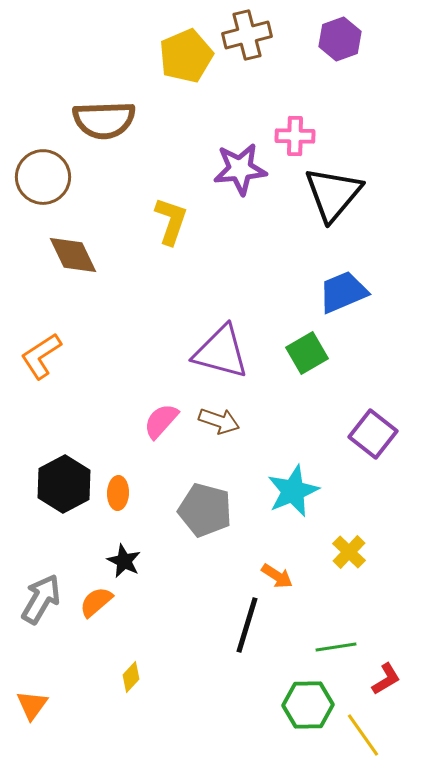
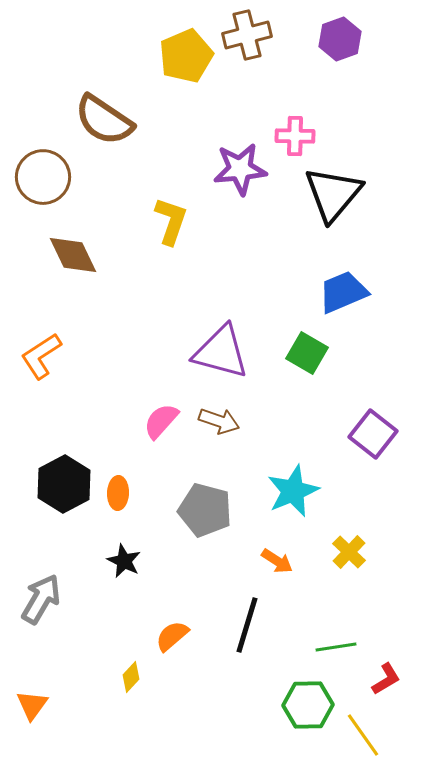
brown semicircle: rotated 36 degrees clockwise
green square: rotated 30 degrees counterclockwise
orange arrow: moved 15 px up
orange semicircle: moved 76 px right, 34 px down
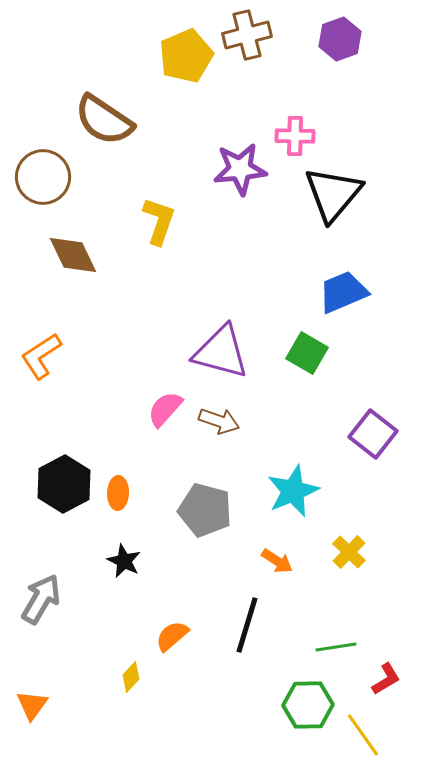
yellow L-shape: moved 12 px left
pink semicircle: moved 4 px right, 12 px up
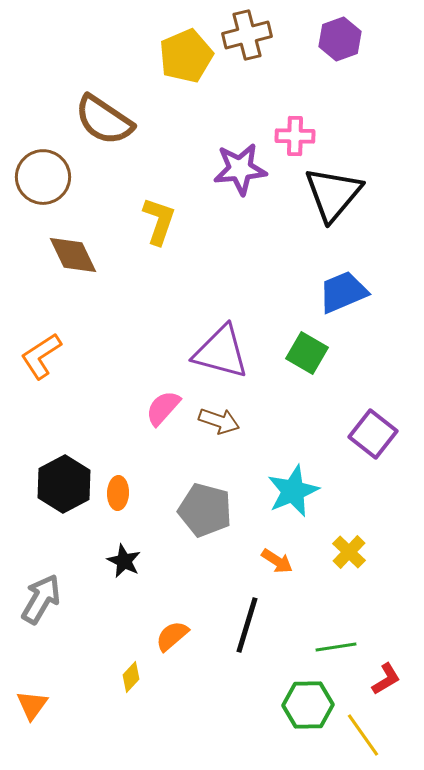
pink semicircle: moved 2 px left, 1 px up
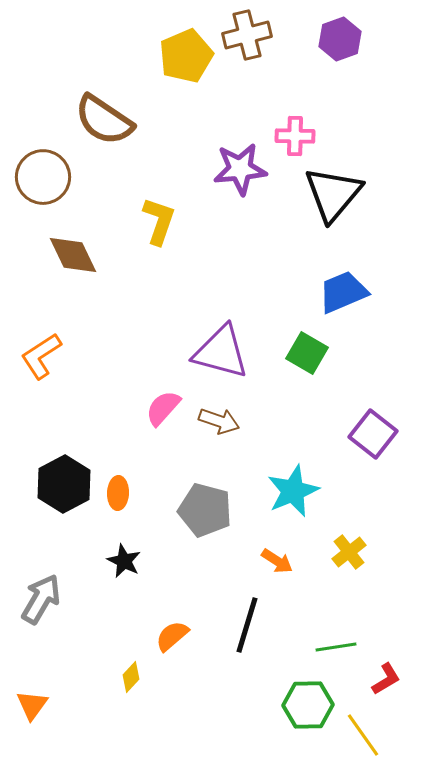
yellow cross: rotated 8 degrees clockwise
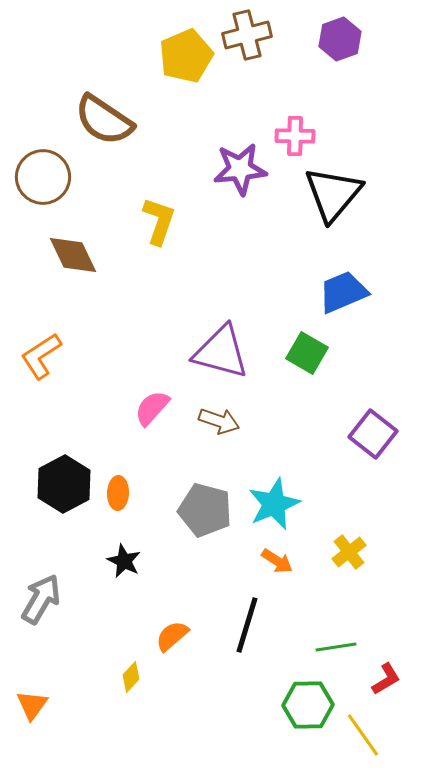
pink semicircle: moved 11 px left
cyan star: moved 19 px left, 13 px down
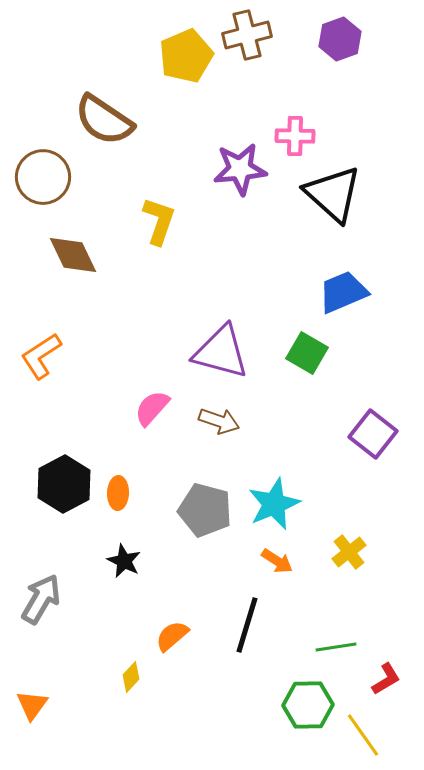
black triangle: rotated 28 degrees counterclockwise
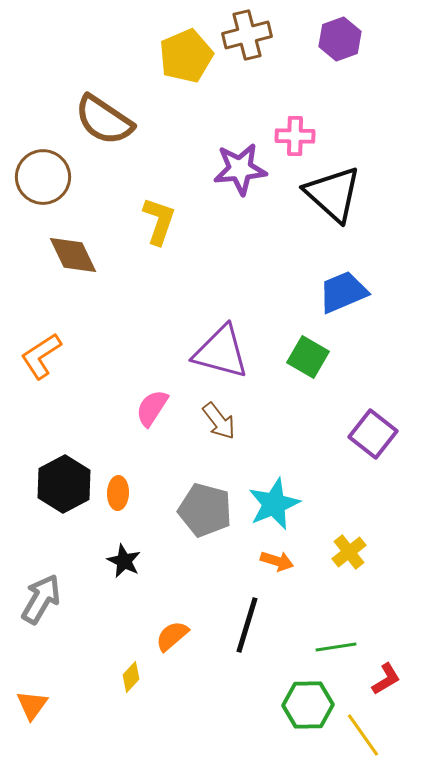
green square: moved 1 px right, 4 px down
pink semicircle: rotated 9 degrees counterclockwise
brown arrow: rotated 33 degrees clockwise
orange arrow: rotated 16 degrees counterclockwise
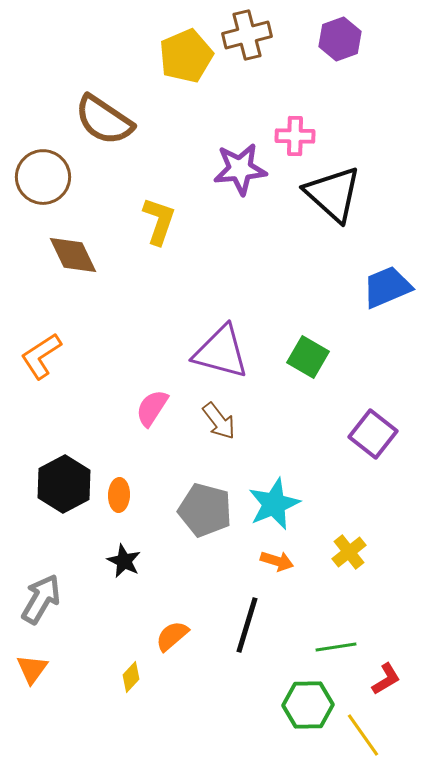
blue trapezoid: moved 44 px right, 5 px up
orange ellipse: moved 1 px right, 2 px down
orange triangle: moved 36 px up
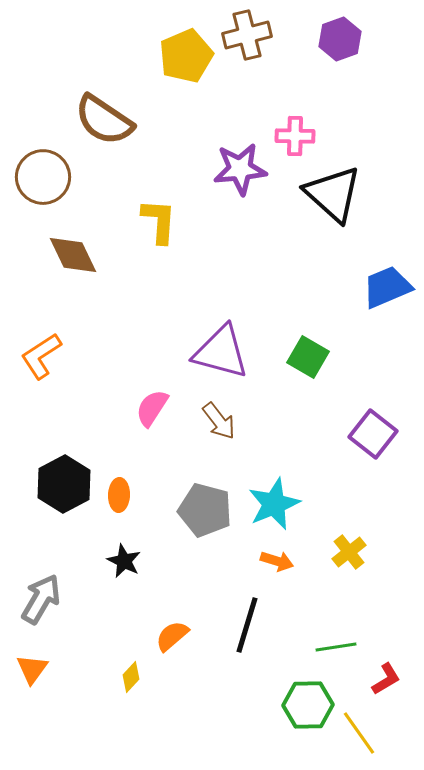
yellow L-shape: rotated 15 degrees counterclockwise
yellow line: moved 4 px left, 2 px up
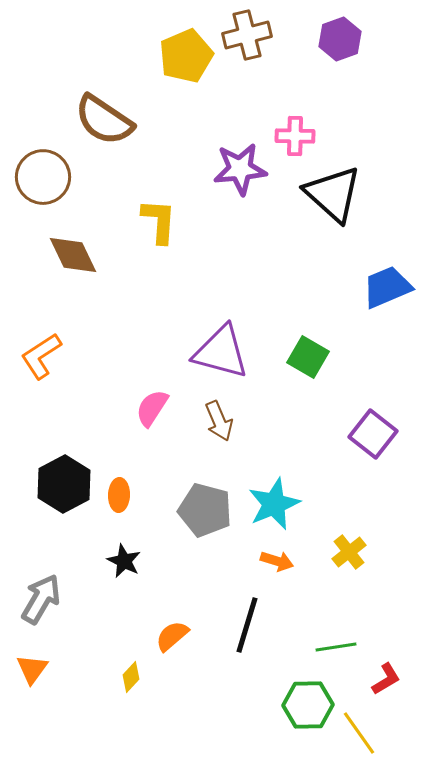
brown arrow: rotated 15 degrees clockwise
